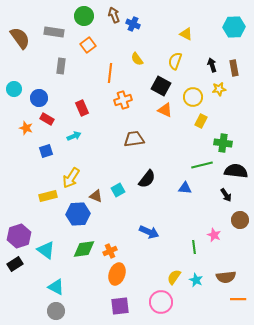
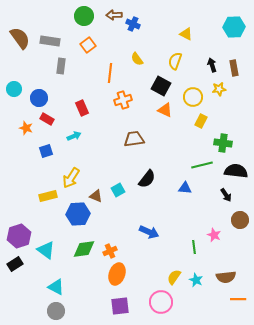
brown arrow at (114, 15): rotated 70 degrees counterclockwise
gray rectangle at (54, 32): moved 4 px left, 9 px down
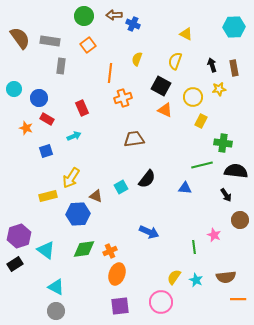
yellow semicircle at (137, 59): rotated 56 degrees clockwise
orange cross at (123, 100): moved 2 px up
cyan square at (118, 190): moved 3 px right, 3 px up
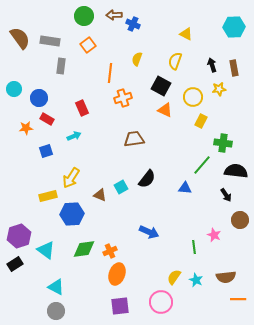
orange star at (26, 128): rotated 24 degrees counterclockwise
green line at (202, 165): rotated 35 degrees counterclockwise
brown triangle at (96, 196): moved 4 px right, 1 px up
blue hexagon at (78, 214): moved 6 px left
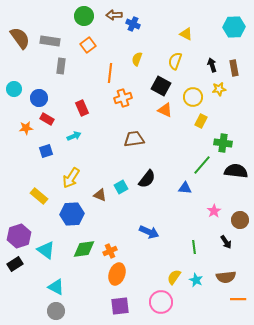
black arrow at (226, 195): moved 47 px down
yellow rectangle at (48, 196): moved 9 px left; rotated 54 degrees clockwise
pink star at (214, 235): moved 24 px up; rotated 16 degrees clockwise
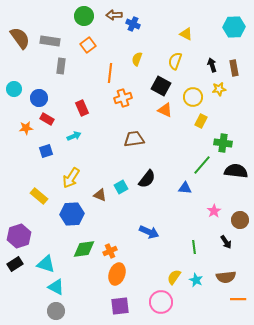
cyan triangle at (46, 250): moved 14 px down; rotated 18 degrees counterclockwise
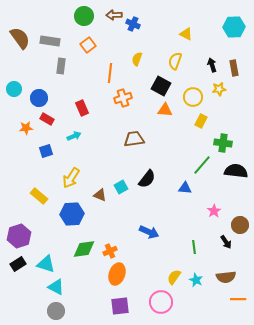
orange triangle at (165, 110): rotated 21 degrees counterclockwise
brown circle at (240, 220): moved 5 px down
black rectangle at (15, 264): moved 3 px right
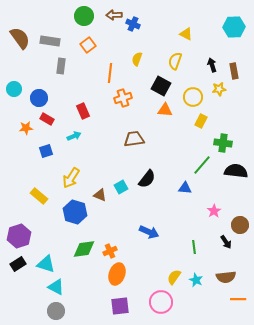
brown rectangle at (234, 68): moved 3 px down
red rectangle at (82, 108): moved 1 px right, 3 px down
blue hexagon at (72, 214): moved 3 px right, 2 px up; rotated 20 degrees clockwise
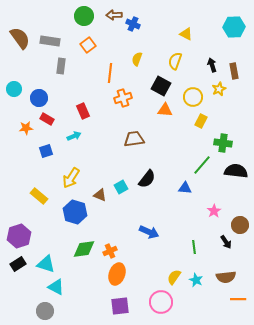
yellow star at (219, 89): rotated 16 degrees counterclockwise
gray circle at (56, 311): moved 11 px left
